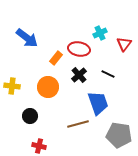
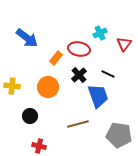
blue trapezoid: moved 7 px up
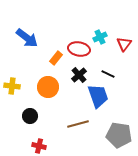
cyan cross: moved 4 px down
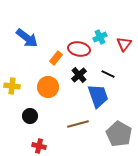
gray pentagon: moved 1 px up; rotated 20 degrees clockwise
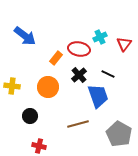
blue arrow: moved 2 px left, 2 px up
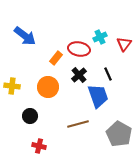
black line: rotated 40 degrees clockwise
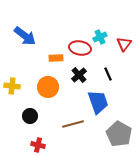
red ellipse: moved 1 px right, 1 px up
orange rectangle: rotated 48 degrees clockwise
blue trapezoid: moved 6 px down
brown line: moved 5 px left
red cross: moved 1 px left, 1 px up
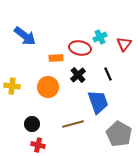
black cross: moved 1 px left
black circle: moved 2 px right, 8 px down
